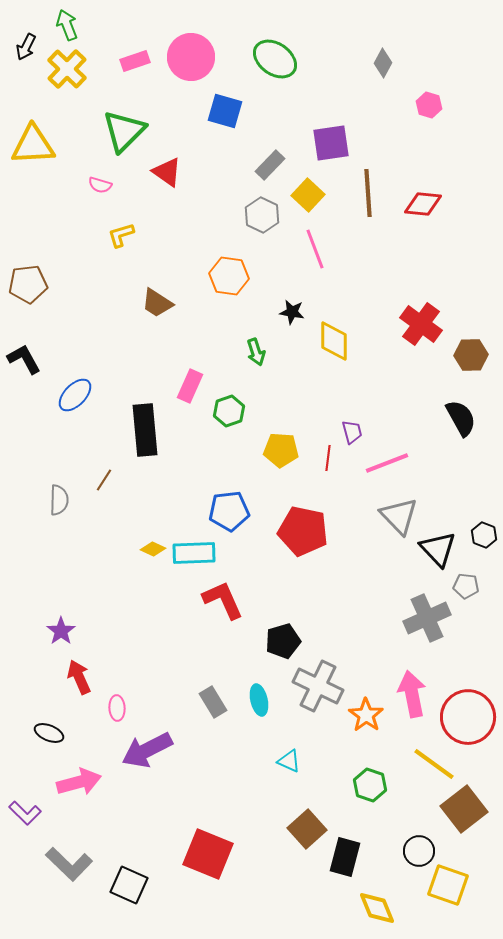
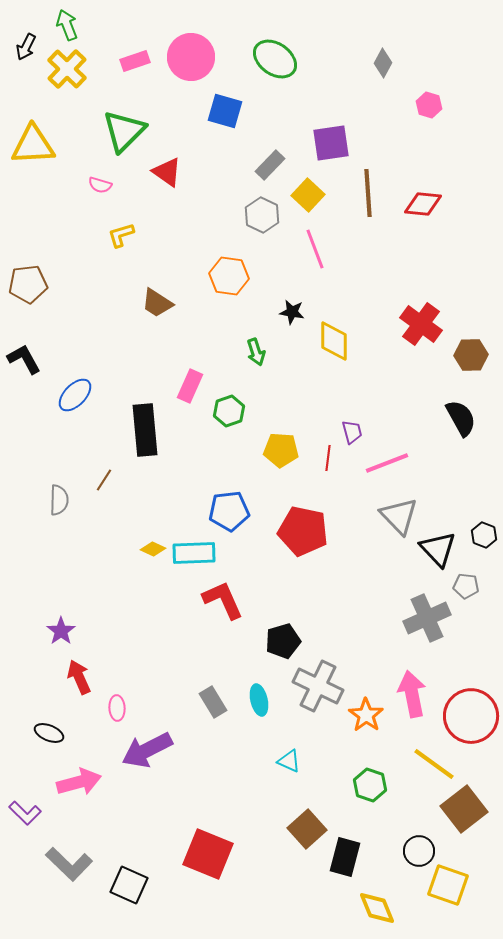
red circle at (468, 717): moved 3 px right, 1 px up
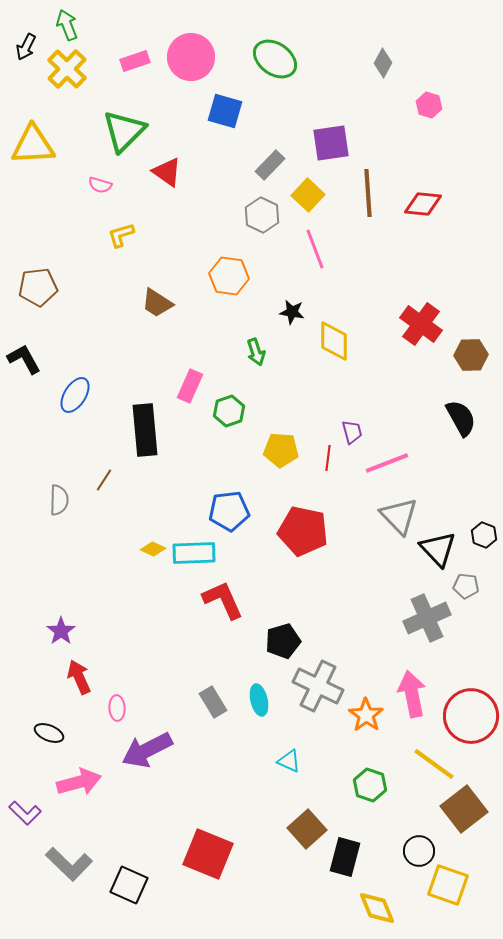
brown pentagon at (28, 284): moved 10 px right, 3 px down
blue ellipse at (75, 395): rotated 12 degrees counterclockwise
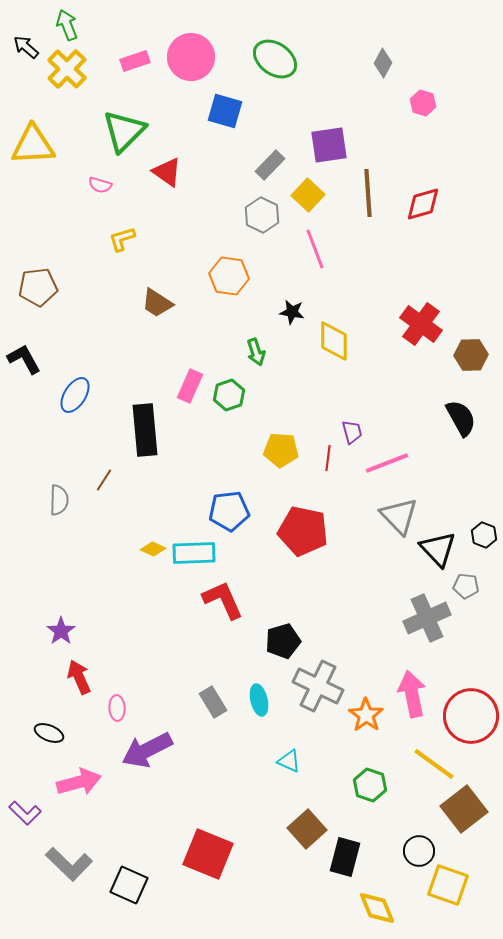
black arrow at (26, 47): rotated 104 degrees clockwise
pink hexagon at (429, 105): moved 6 px left, 2 px up
purple square at (331, 143): moved 2 px left, 2 px down
red diamond at (423, 204): rotated 21 degrees counterclockwise
yellow L-shape at (121, 235): moved 1 px right, 4 px down
green hexagon at (229, 411): moved 16 px up
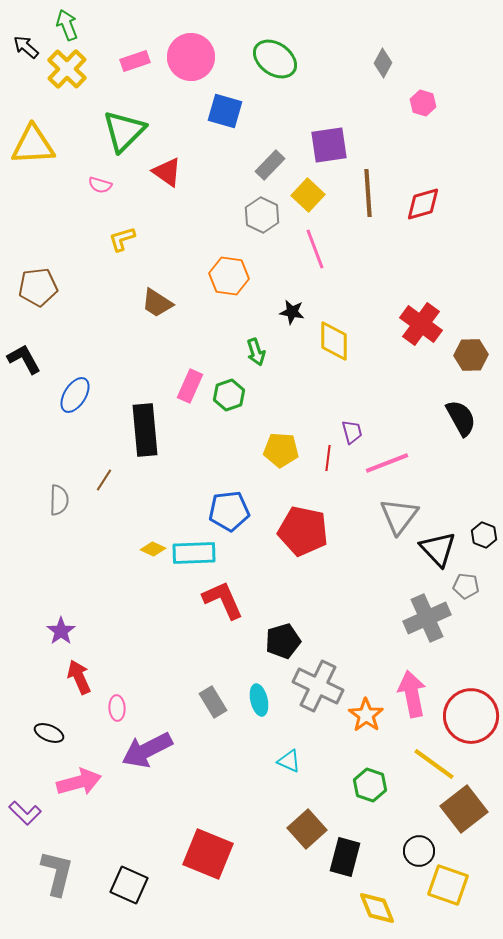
gray triangle at (399, 516): rotated 21 degrees clockwise
gray L-shape at (69, 864): moved 12 px left, 9 px down; rotated 120 degrees counterclockwise
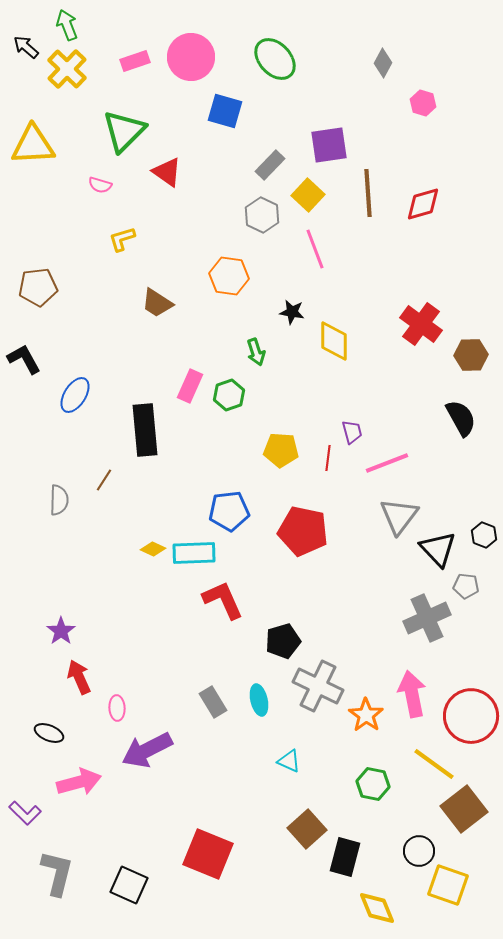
green ellipse at (275, 59): rotated 12 degrees clockwise
green hexagon at (370, 785): moved 3 px right, 1 px up; rotated 8 degrees counterclockwise
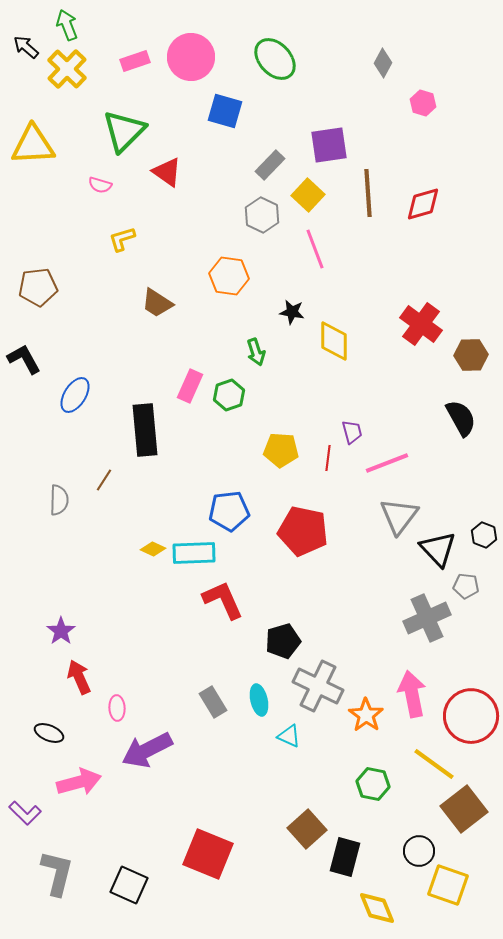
cyan triangle at (289, 761): moved 25 px up
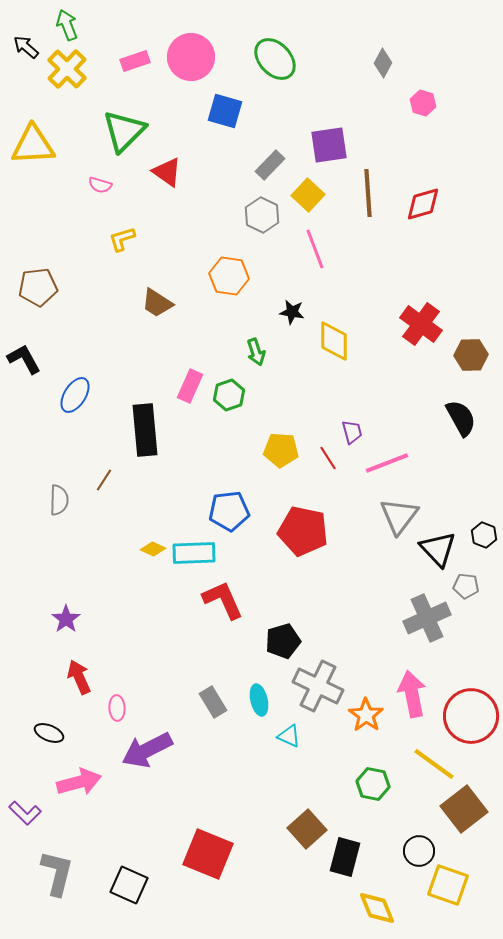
red line at (328, 458): rotated 40 degrees counterclockwise
purple star at (61, 631): moved 5 px right, 12 px up
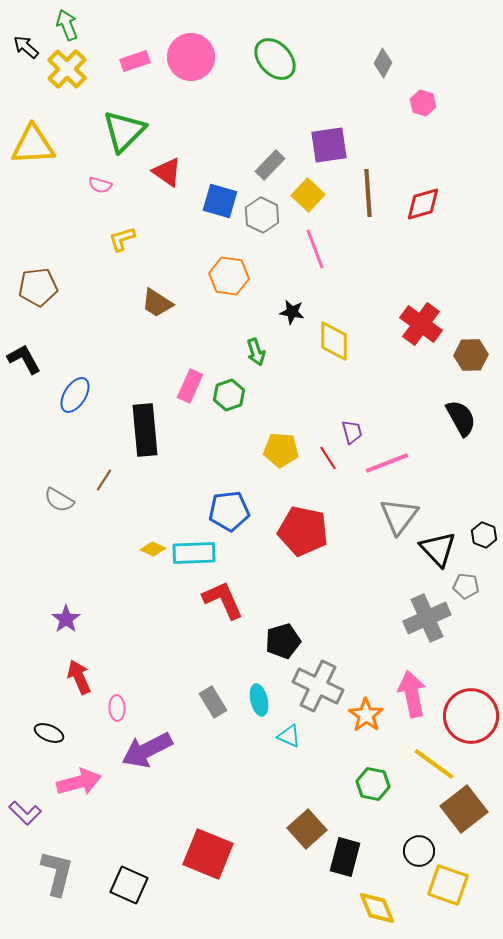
blue square at (225, 111): moved 5 px left, 90 px down
gray semicircle at (59, 500): rotated 120 degrees clockwise
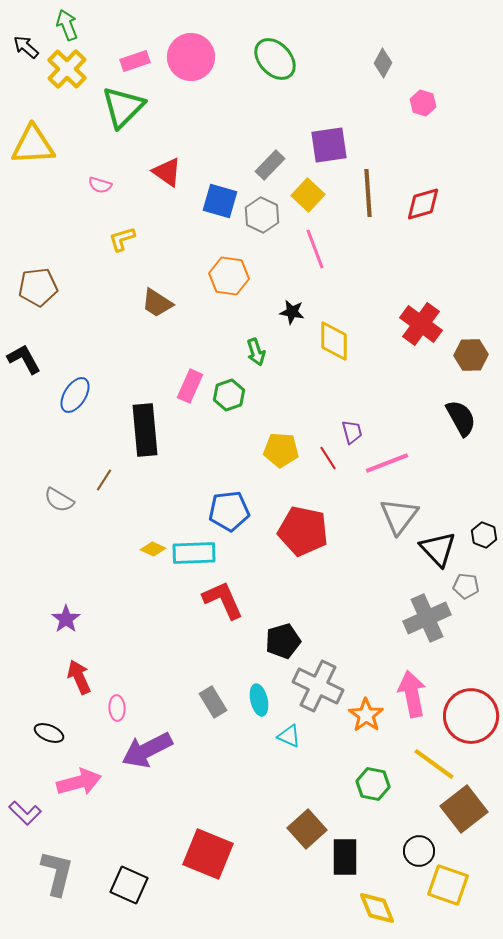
green triangle at (124, 131): moved 1 px left, 24 px up
black rectangle at (345, 857): rotated 15 degrees counterclockwise
